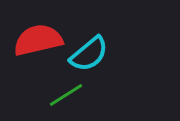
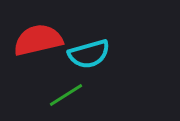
cyan semicircle: rotated 24 degrees clockwise
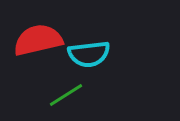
cyan semicircle: rotated 9 degrees clockwise
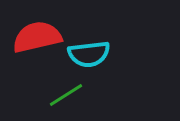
red semicircle: moved 1 px left, 3 px up
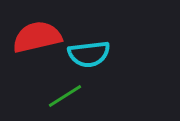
green line: moved 1 px left, 1 px down
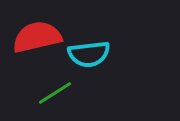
green line: moved 10 px left, 3 px up
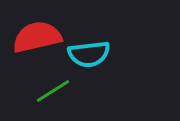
green line: moved 2 px left, 2 px up
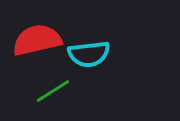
red semicircle: moved 3 px down
